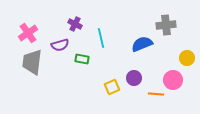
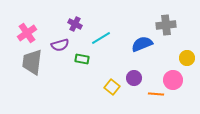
pink cross: moved 1 px left
cyan line: rotated 72 degrees clockwise
yellow square: rotated 28 degrees counterclockwise
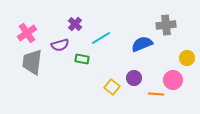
purple cross: rotated 16 degrees clockwise
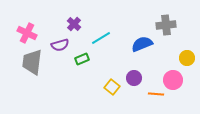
purple cross: moved 1 px left
pink cross: rotated 30 degrees counterclockwise
green rectangle: rotated 32 degrees counterclockwise
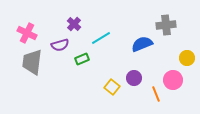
orange line: rotated 63 degrees clockwise
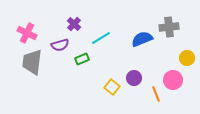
gray cross: moved 3 px right, 2 px down
blue semicircle: moved 5 px up
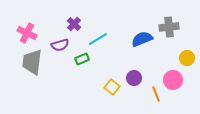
cyan line: moved 3 px left, 1 px down
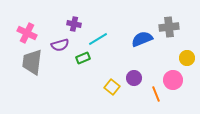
purple cross: rotated 32 degrees counterclockwise
green rectangle: moved 1 px right, 1 px up
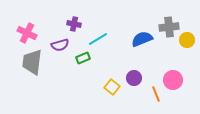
yellow circle: moved 18 px up
